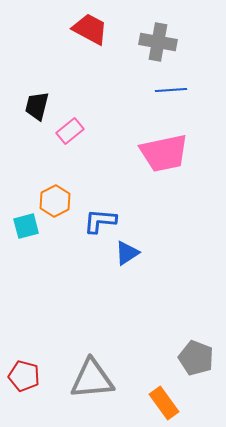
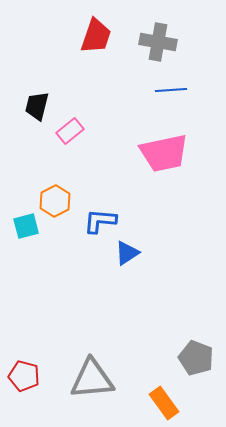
red trapezoid: moved 6 px right, 7 px down; rotated 81 degrees clockwise
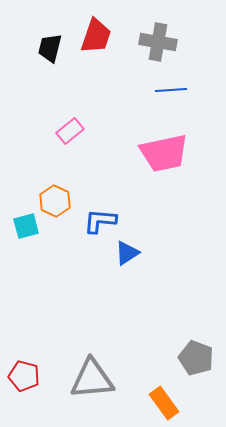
black trapezoid: moved 13 px right, 58 px up
orange hexagon: rotated 8 degrees counterclockwise
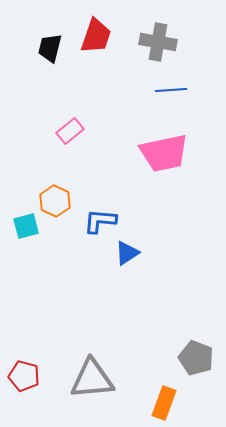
orange rectangle: rotated 56 degrees clockwise
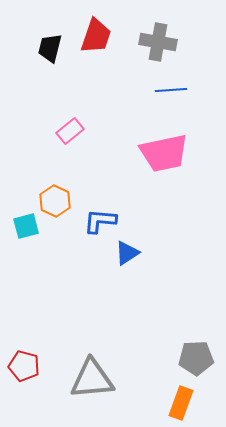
gray pentagon: rotated 24 degrees counterclockwise
red pentagon: moved 10 px up
orange rectangle: moved 17 px right
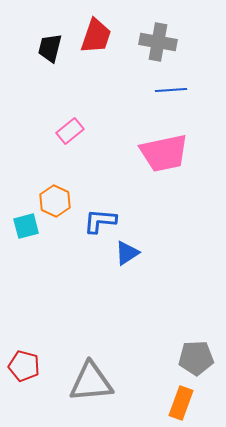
gray triangle: moved 1 px left, 3 px down
